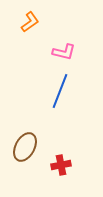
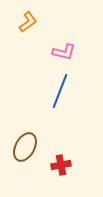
orange L-shape: moved 2 px left
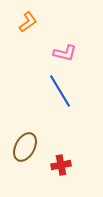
pink L-shape: moved 1 px right, 1 px down
blue line: rotated 52 degrees counterclockwise
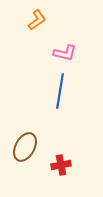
orange L-shape: moved 9 px right, 2 px up
blue line: rotated 40 degrees clockwise
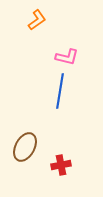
pink L-shape: moved 2 px right, 4 px down
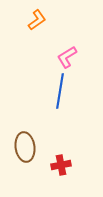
pink L-shape: rotated 135 degrees clockwise
brown ellipse: rotated 36 degrees counterclockwise
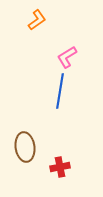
red cross: moved 1 px left, 2 px down
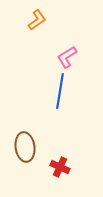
red cross: rotated 36 degrees clockwise
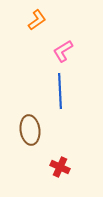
pink L-shape: moved 4 px left, 6 px up
blue line: rotated 12 degrees counterclockwise
brown ellipse: moved 5 px right, 17 px up
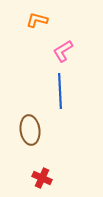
orange L-shape: rotated 130 degrees counterclockwise
red cross: moved 18 px left, 11 px down
